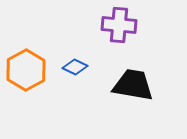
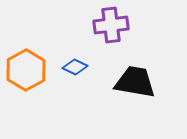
purple cross: moved 8 px left; rotated 12 degrees counterclockwise
black trapezoid: moved 2 px right, 3 px up
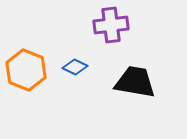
orange hexagon: rotated 9 degrees counterclockwise
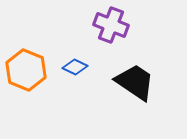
purple cross: rotated 28 degrees clockwise
black trapezoid: rotated 24 degrees clockwise
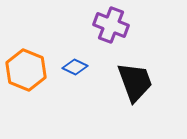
black trapezoid: rotated 36 degrees clockwise
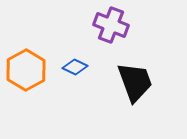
orange hexagon: rotated 9 degrees clockwise
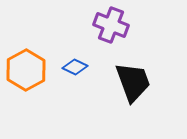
black trapezoid: moved 2 px left
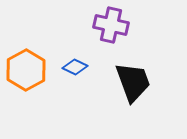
purple cross: rotated 8 degrees counterclockwise
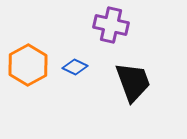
orange hexagon: moved 2 px right, 5 px up
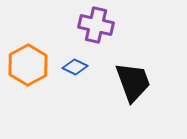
purple cross: moved 15 px left
